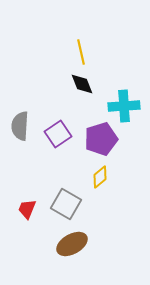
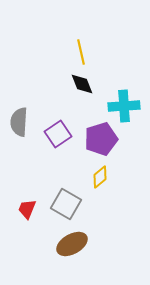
gray semicircle: moved 1 px left, 4 px up
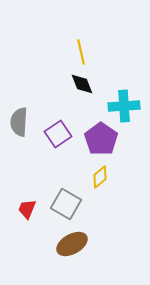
purple pentagon: rotated 20 degrees counterclockwise
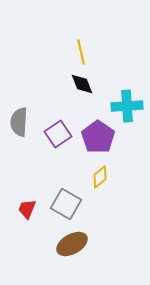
cyan cross: moved 3 px right
purple pentagon: moved 3 px left, 2 px up
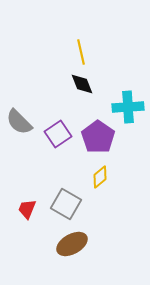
cyan cross: moved 1 px right, 1 px down
gray semicircle: rotated 48 degrees counterclockwise
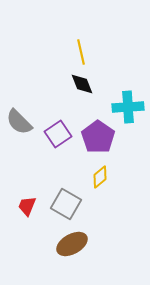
red trapezoid: moved 3 px up
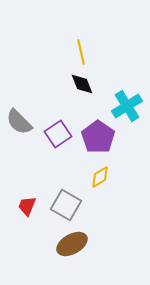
cyan cross: moved 1 px left, 1 px up; rotated 28 degrees counterclockwise
yellow diamond: rotated 10 degrees clockwise
gray square: moved 1 px down
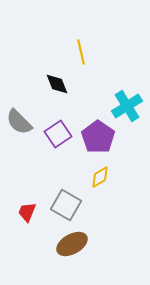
black diamond: moved 25 px left
red trapezoid: moved 6 px down
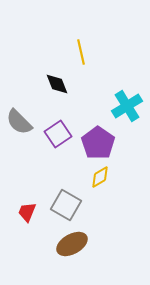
purple pentagon: moved 6 px down
